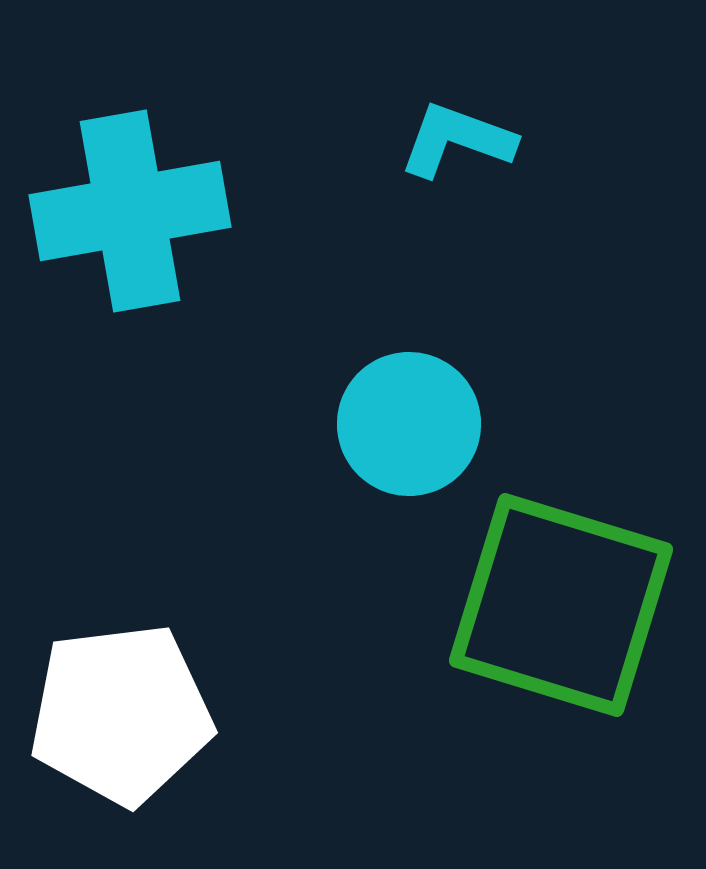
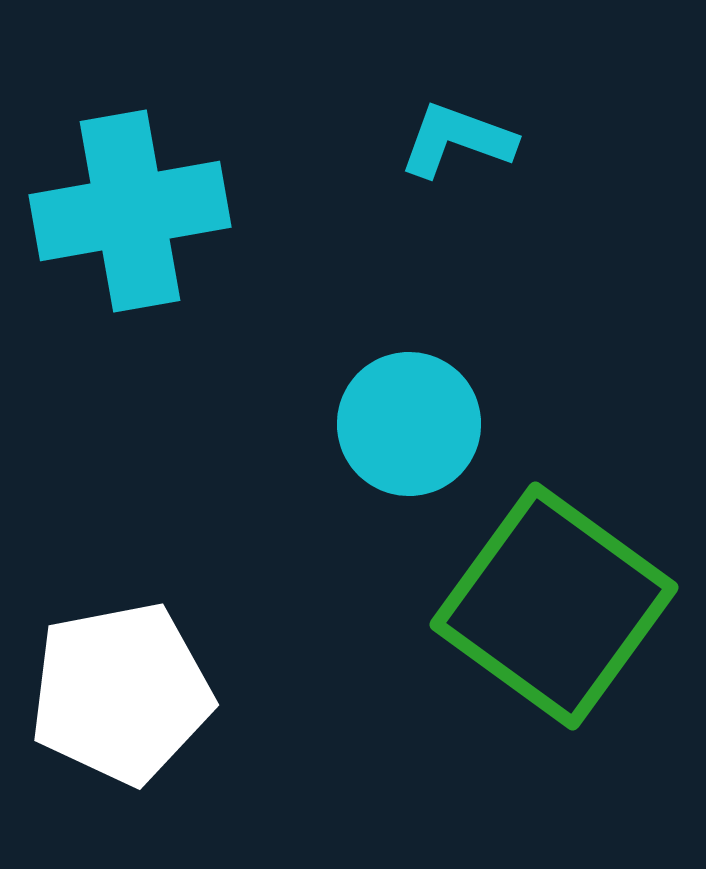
green square: moved 7 px left, 1 px down; rotated 19 degrees clockwise
white pentagon: moved 21 px up; rotated 4 degrees counterclockwise
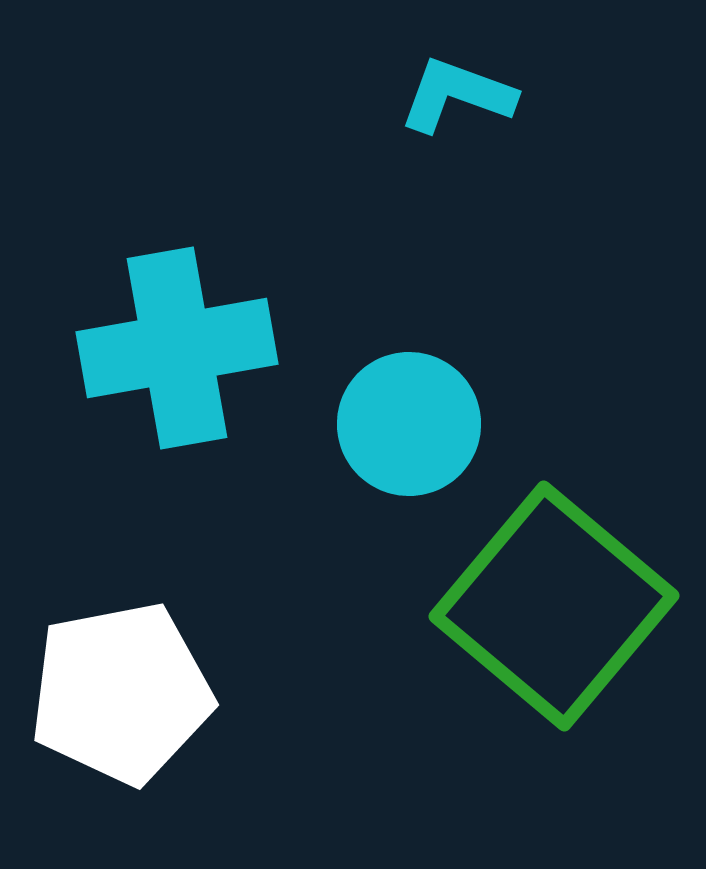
cyan L-shape: moved 45 px up
cyan cross: moved 47 px right, 137 px down
green square: rotated 4 degrees clockwise
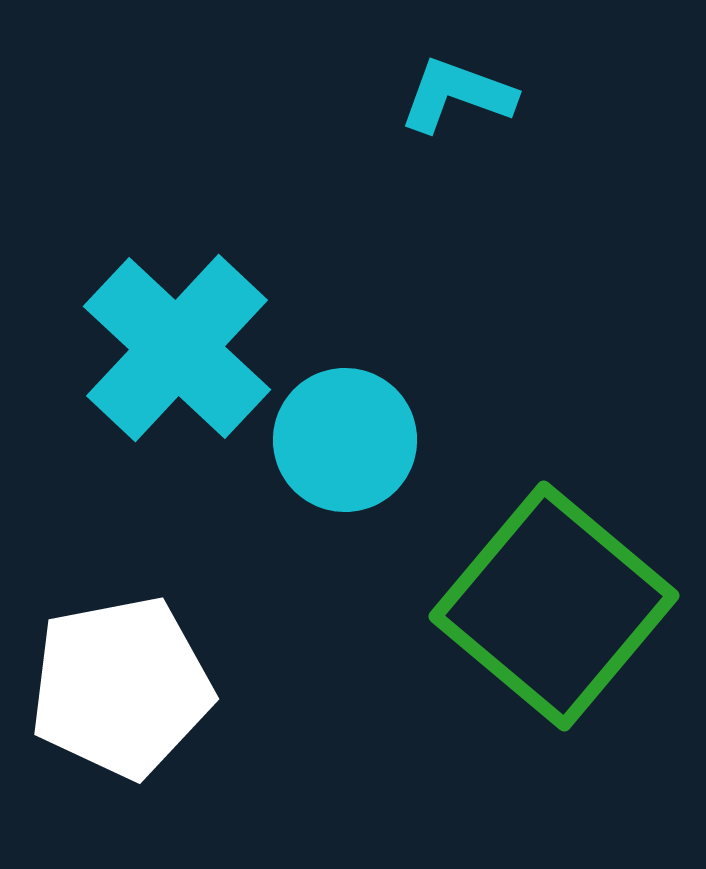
cyan cross: rotated 37 degrees counterclockwise
cyan circle: moved 64 px left, 16 px down
white pentagon: moved 6 px up
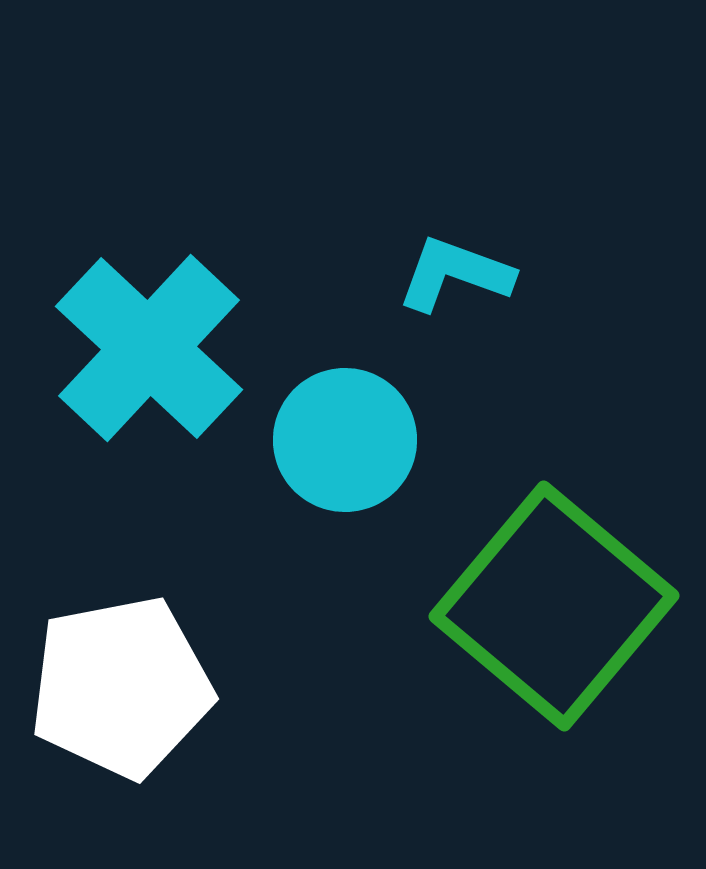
cyan L-shape: moved 2 px left, 179 px down
cyan cross: moved 28 px left
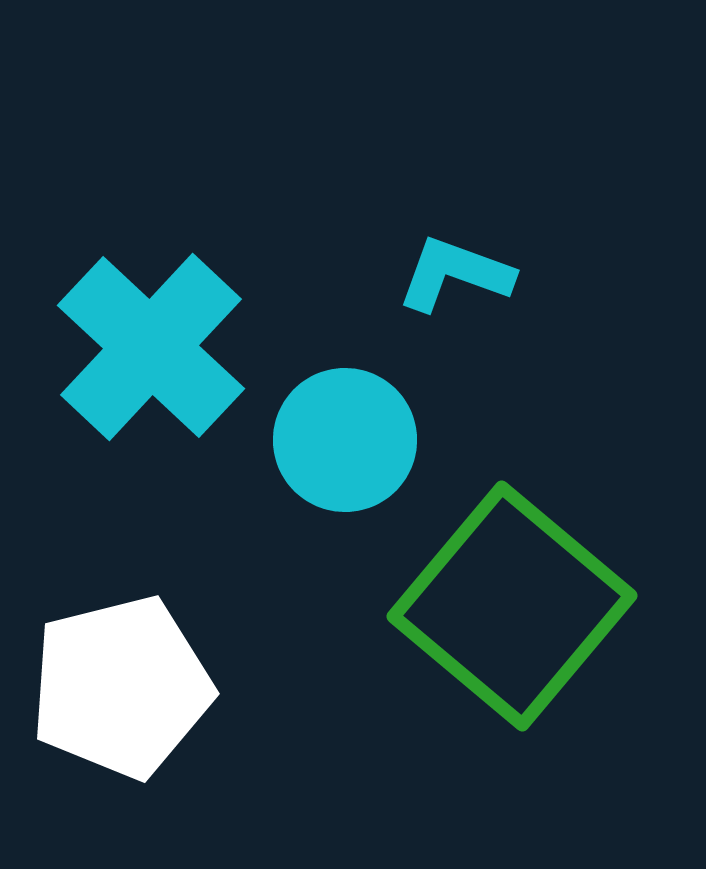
cyan cross: moved 2 px right, 1 px up
green square: moved 42 px left
white pentagon: rotated 3 degrees counterclockwise
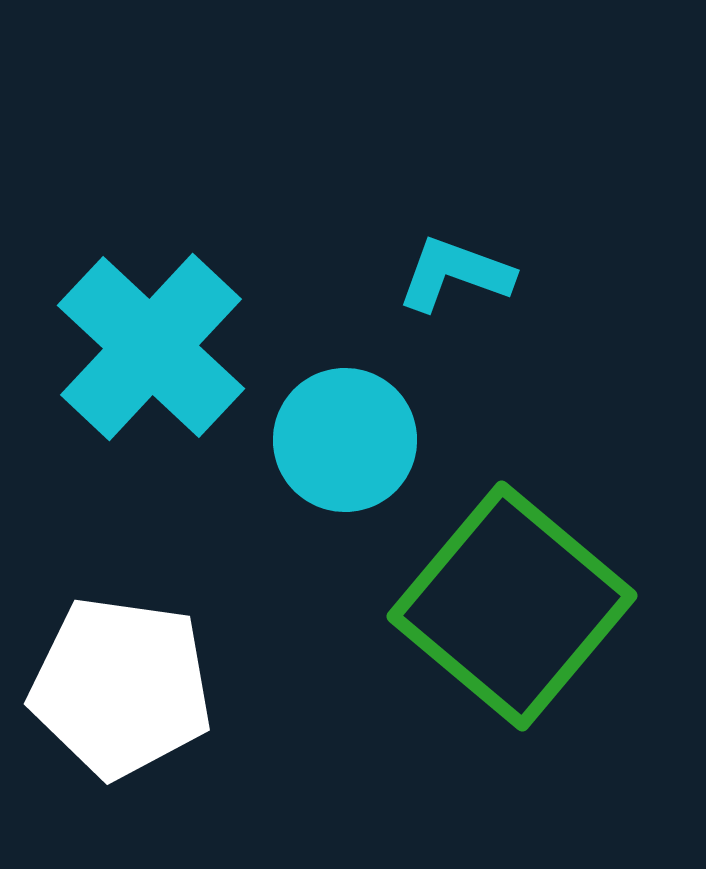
white pentagon: rotated 22 degrees clockwise
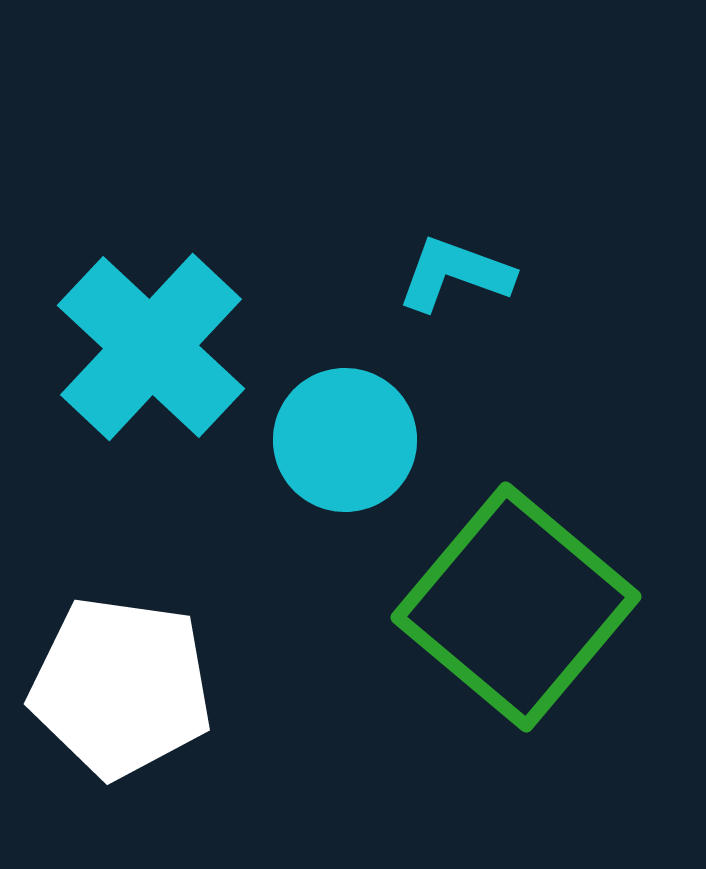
green square: moved 4 px right, 1 px down
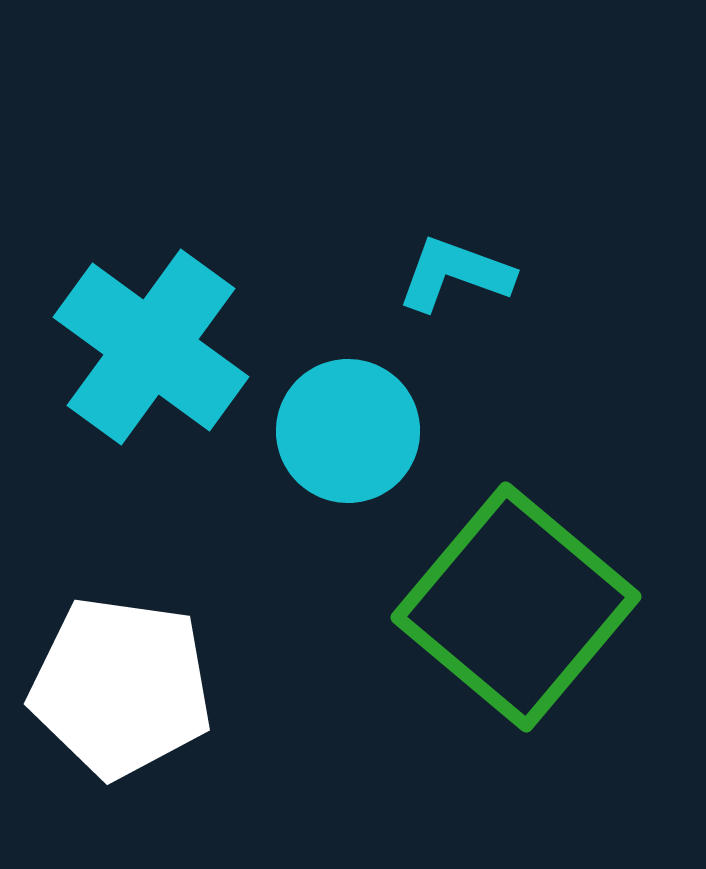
cyan cross: rotated 7 degrees counterclockwise
cyan circle: moved 3 px right, 9 px up
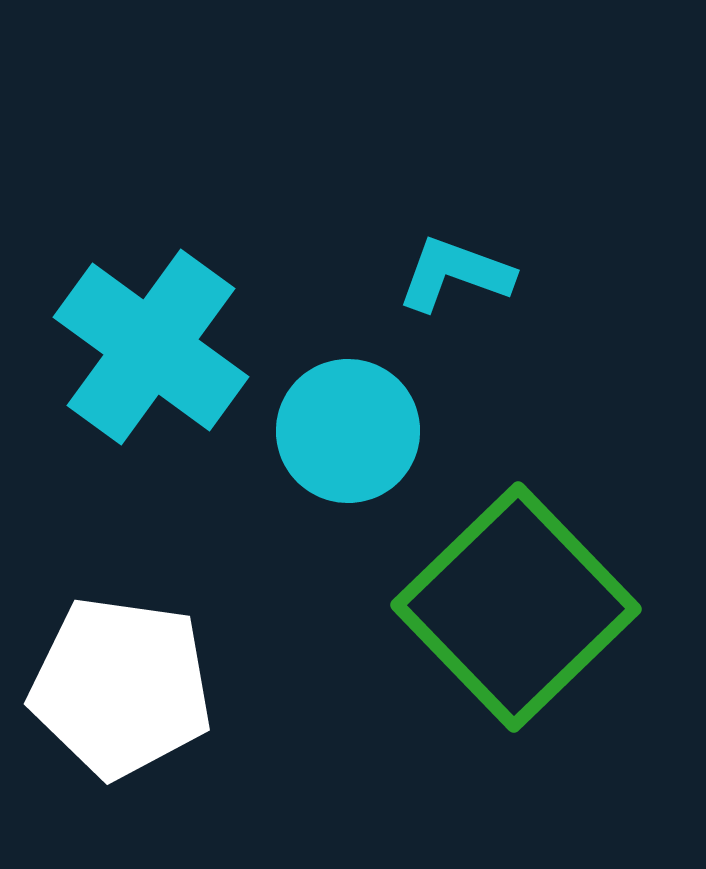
green square: rotated 6 degrees clockwise
